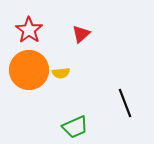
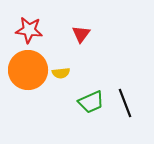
red star: rotated 28 degrees counterclockwise
red triangle: rotated 12 degrees counterclockwise
orange circle: moved 1 px left
green trapezoid: moved 16 px right, 25 px up
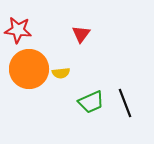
red star: moved 11 px left
orange circle: moved 1 px right, 1 px up
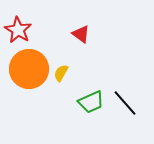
red star: rotated 24 degrees clockwise
red triangle: rotated 30 degrees counterclockwise
yellow semicircle: rotated 126 degrees clockwise
black line: rotated 20 degrees counterclockwise
